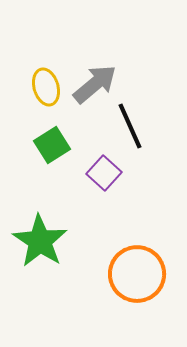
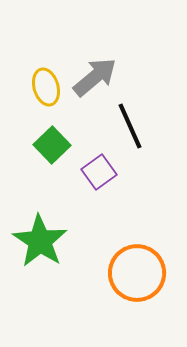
gray arrow: moved 7 px up
green square: rotated 12 degrees counterclockwise
purple square: moved 5 px left, 1 px up; rotated 12 degrees clockwise
orange circle: moved 1 px up
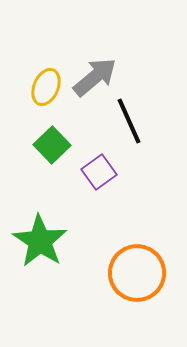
yellow ellipse: rotated 39 degrees clockwise
black line: moved 1 px left, 5 px up
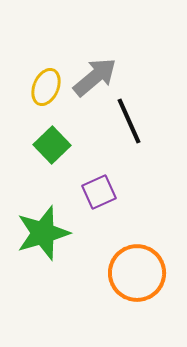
purple square: moved 20 px down; rotated 12 degrees clockwise
green star: moved 3 px right, 8 px up; rotated 22 degrees clockwise
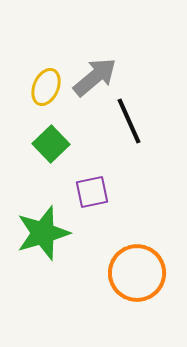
green square: moved 1 px left, 1 px up
purple square: moved 7 px left; rotated 12 degrees clockwise
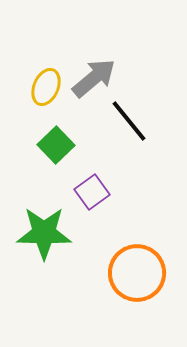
gray arrow: moved 1 px left, 1 px down
black line: rotated 15 degrees counterclockwise
green square: moved 5 px right, 1 px down
purple square: rotated 24 degrees counterclockwise
green star: moved 1 px right; rotated 18 degrees clockwise
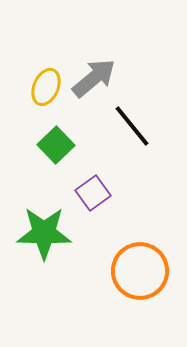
black line: moved 3 px right, 5 px down
purple square: moved 1 px right, 1 px down
orange circle: moved 3 px right, 2 px up
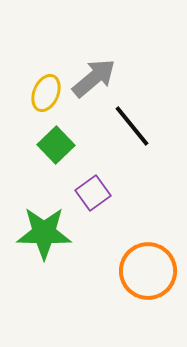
yellow ellipse: moved 6 px down
orange circle: moved 8 px right
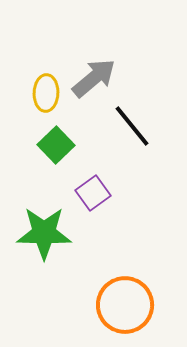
yellow ellipse: rotated 21 degrees counterclockwise
orange circle: moved 23 px left, 34 px down
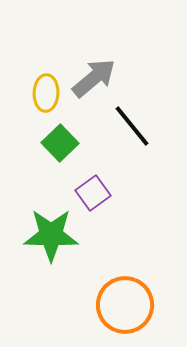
green square: moved 4 px right, 2 px up
green star: moved 7 px right, 2 px down
